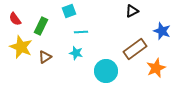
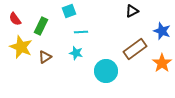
orange star: moved 6 px right, 5 px up; rotated 12 degrees counterclockwise
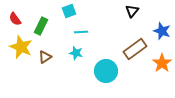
black triangle: rotated 24 degrees counterclockwise
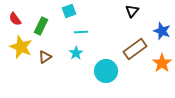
cyan star: rotated 24 degrees clockwise
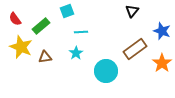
cyan square: moved 2 px left
green rectangle: rotated 24 degrees clockwise
brown triangle: rotated 24 degrees clockwise
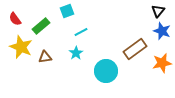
black triangle: moved 26 px right
cyan line: rotated 24 degrees counterclockwise
orange star: rotated 24 degrees clockwise
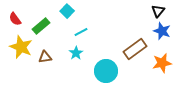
cyan square: rotated 24 degrees counterclockwise
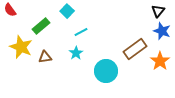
red semicircle: moved 5 px left, 9 px up
orange star: moved 2 px left, 2 px up; rotated 24 degrees counterclockwise
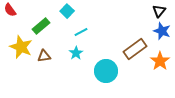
black triangle: moved 1 px right
brown triangle: moved 1 px left, 1 px up
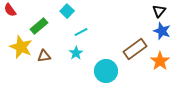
green rectangle: moved 2 px left
